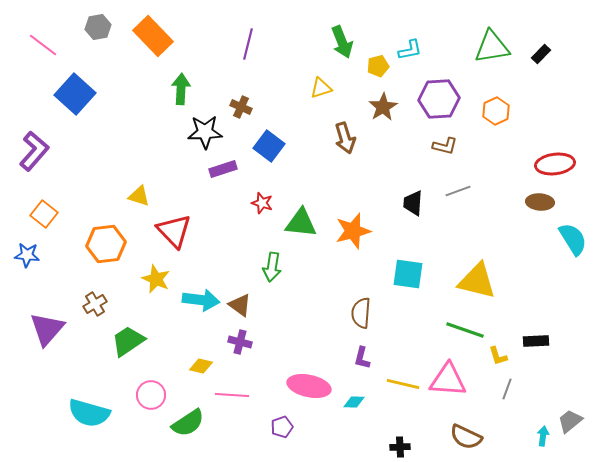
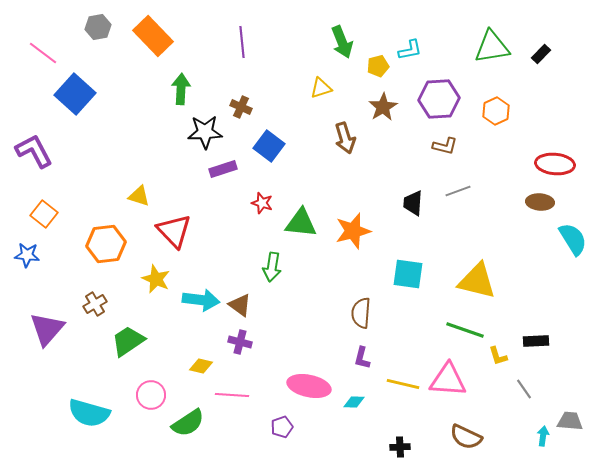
purple line at (248, 44): moved 6 px left, 2 px up; rotated 20 degrees counterclockwise
pink line at (43, 45): moved 8 px down
purple L-shape at (34, 151): rotated 69 degrees counterclockwise
red ellipse at (555, 164): rotated 12 degrees clockwise
gray line at (507, 389): moved 17 px right; rotated 55 degrees counterclockwise
gray trapezoid at (570, 421): rotated 44 degrees clockwise
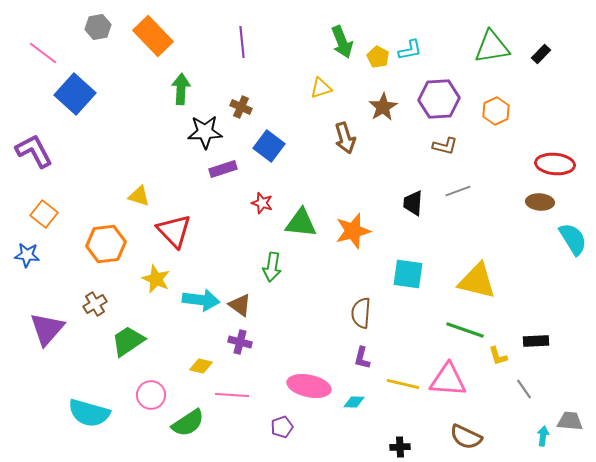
yellow pentagon at (378, 66): moved 9 px up; rotated 30 degrees counterclockwise
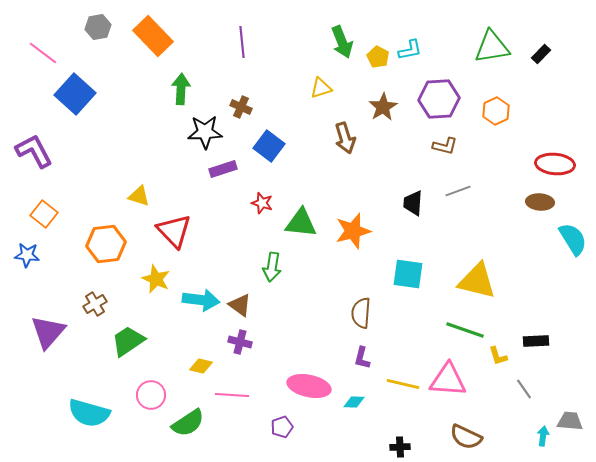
purple triangle at (47, 329): moved 1 px right, 3 px down
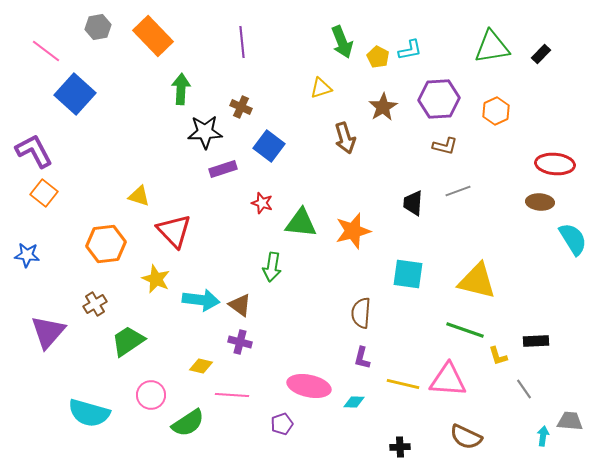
pink line at (43, 53): moved 3 px right, 2 px up
orange square at (44, 214): moved 21 px up
purple pentagon at (282, 427): moved 3 px up
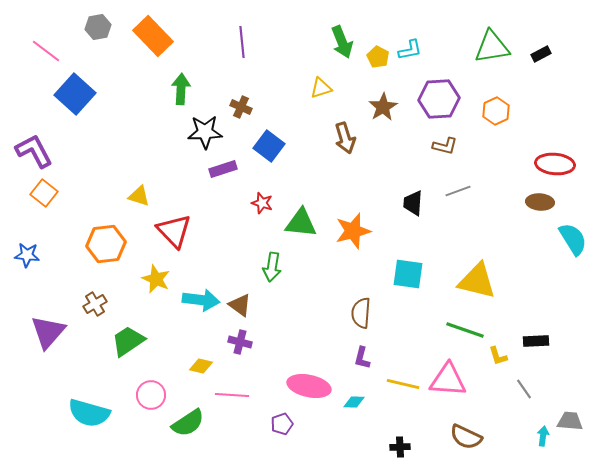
black rectangle at (541, 54): rotated 18 degrees clockwise
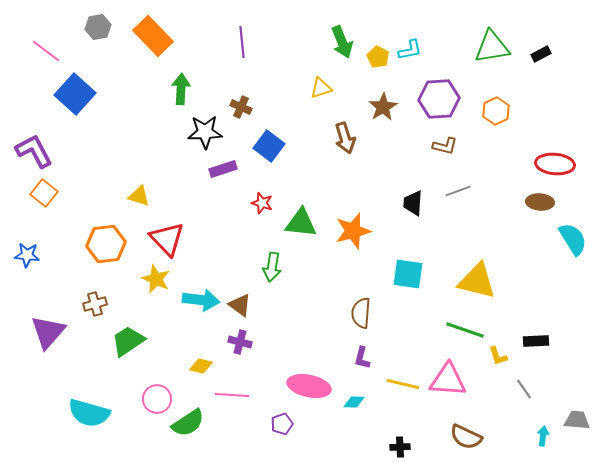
red triangle at (174, 231): moved 7 px left, 8 px down
brown cross at (95, 304): rotated 15 degrees clockwise
pink circle at (151, 395): moved 6 px right, 4 px down
gray trapezoid at (570, 421): moved 7 px right, 1 px up
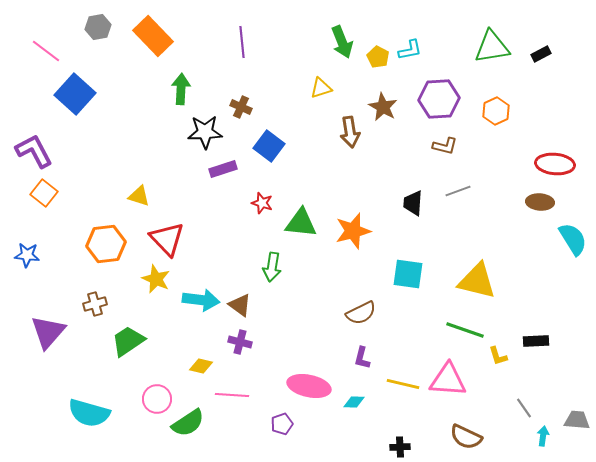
brown star at (383, 107): rotated 12 degrees counterclockwise
brown arrow at (345, 138): moved 5 px right, 6 px up; rotated 8 degrees clockwise
brown semicircle at (361, 313): rotated 120 degrees counterclockwise
gray line at (524, 389): moved 19 px down
